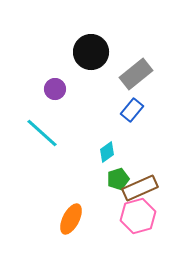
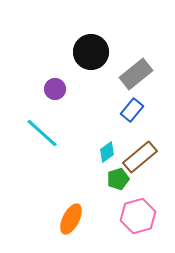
brown rectangle: moved 31 px up; rotated 16 degrees counterclockwise
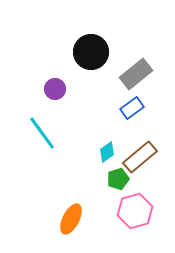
blue rectangle: moved 2 px up; rotated 15 degrees clockwise
cyan line: rotated 12 degrees clockwise
pink hexagon: moved 3 px left, 5 px up
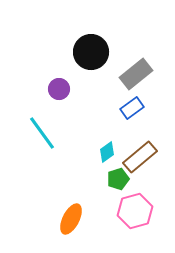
purple circle: moved 4 px right
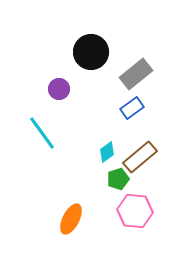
pink hexagon: rotated 20 degrees clockwise
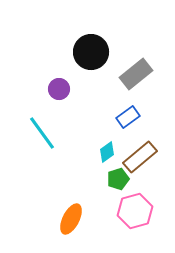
blue rectangle: moved 4 px left, 9 px down
pink hexagon: rotated 20 degrees counterclockwise
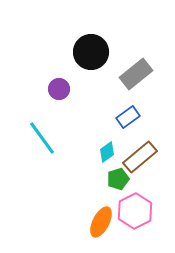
cyan line: moved 5 px down
pink hexagon: rotated 12 degrees counterclockwise
orange ellipse: moved 30 px right, 3 px down
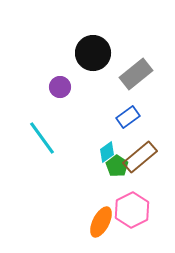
black circle: moved 2 px right, 1 px down
purple circle: moved 1 px right, 2 px up
green pentagon: moved 1 px left, 13 px up; rotated 20 degrees counterclockwise
pink hexagon: moved 3 px left, 1 px up
